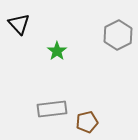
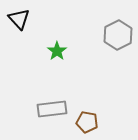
black triangle: moved 5 px up
brown pentagon: rotated 25 degrees clockwise
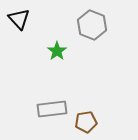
gray hexagon: moved 26 px left, 10 px up; rotated 12 degrees counterclockwise
brown pentagon: moved 1 px left; rotated 20 degrees counterclockwise
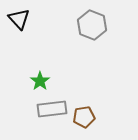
green star: moved 17 px left, 30 px down
brown pentagon: moved 2 px left, 5 px up
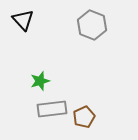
black triangle: moved 4 px right, 1 px down
green star: rotated 18 degrees clockwise
brown pentagon: rotated 15 degrees counterclockwise
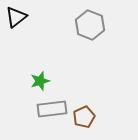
black triangle: moved 7 px left, 3 px up; rotated 35 degrees clockwise
gray hexagon: moved 2 px left
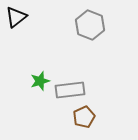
gray rectangle: moved 18 px right, 19 px up
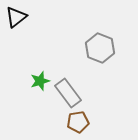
gray hexagon: moved 10 px right, 23 px down
gray rectangle: moved 2 px left, 3 px down; rotated 60 degrees clockwise
brown pentagon: moved 6 px left, 5 px down; rotated 15 degrees clockwise
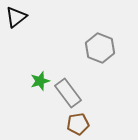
brown pentagon: moved 2 px down
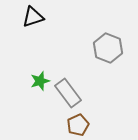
black triangle: moved 17 px right; rotated 20 degrees clockwise
gray hexagon: moved 8 px right
brown pentagon: moved 1 px down; rotated 15 degrees counterclockwise
